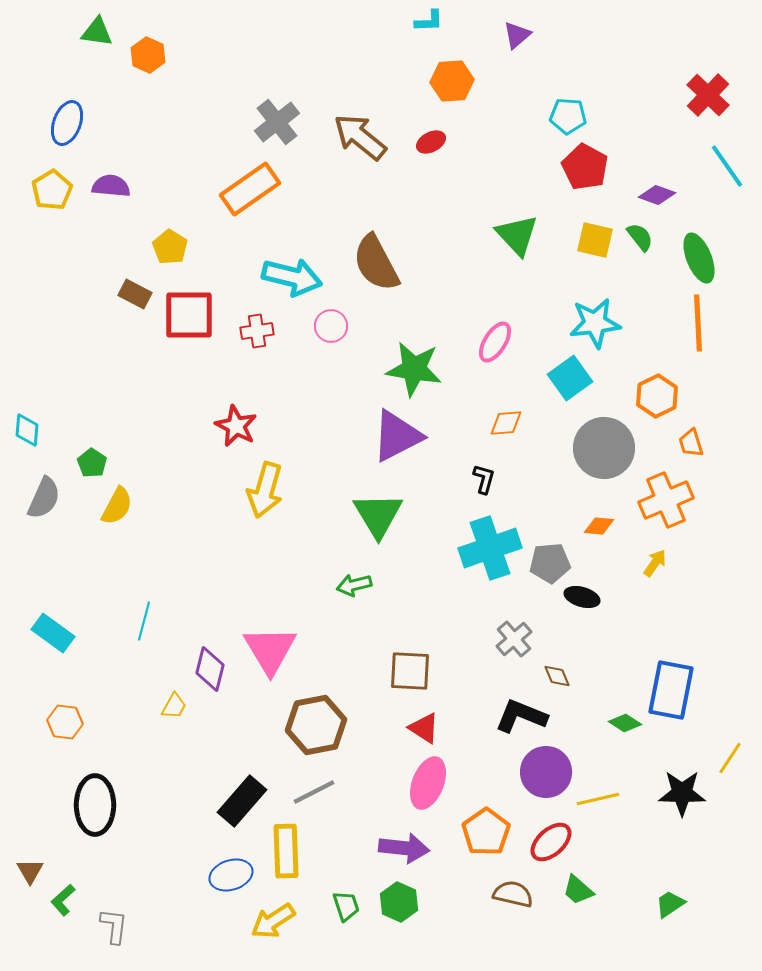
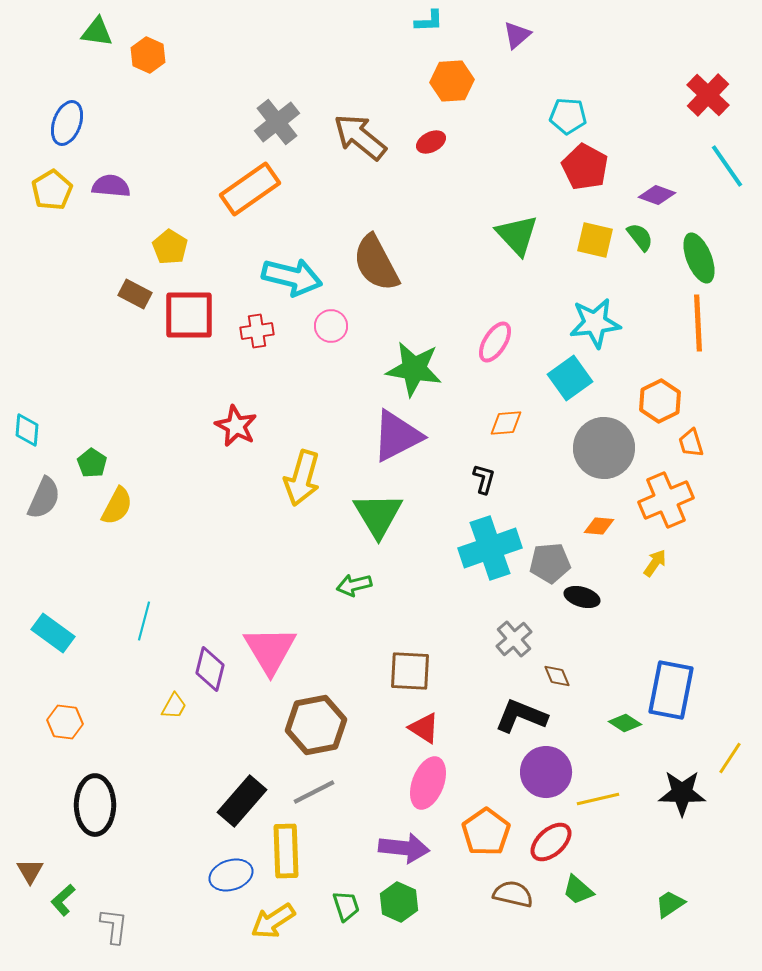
orange hexagon at (657, 396): moved 3 px right, 5 px down
yellow arrow at (265, 490): moved 37 px right, 12 px up
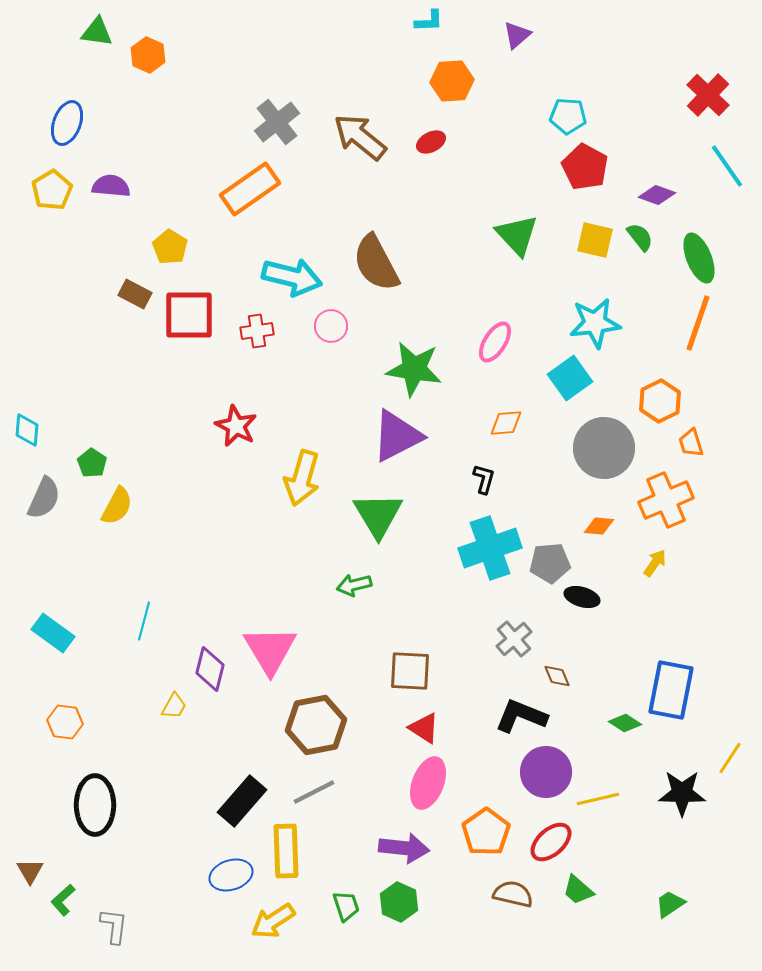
orange line at (698, 323): rotated 22 degrees clockwise
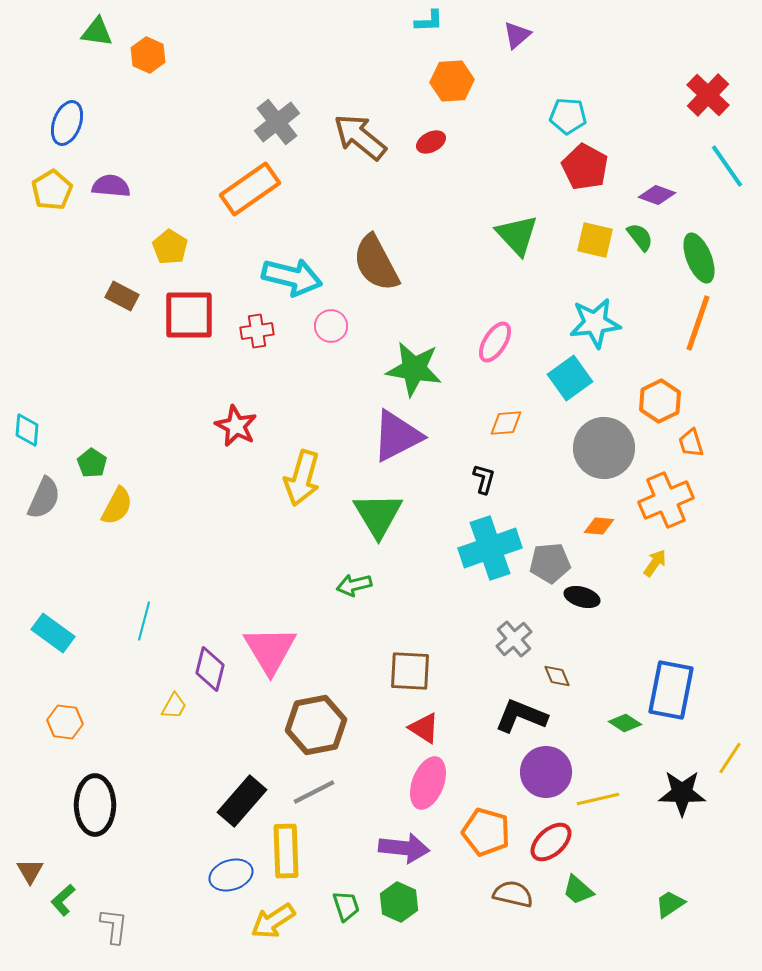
brown rectangle at (135, 294): moved 13 px left, 2 px down
orange pentagon at (486, 832): rotated 21 degrees counterclockwise
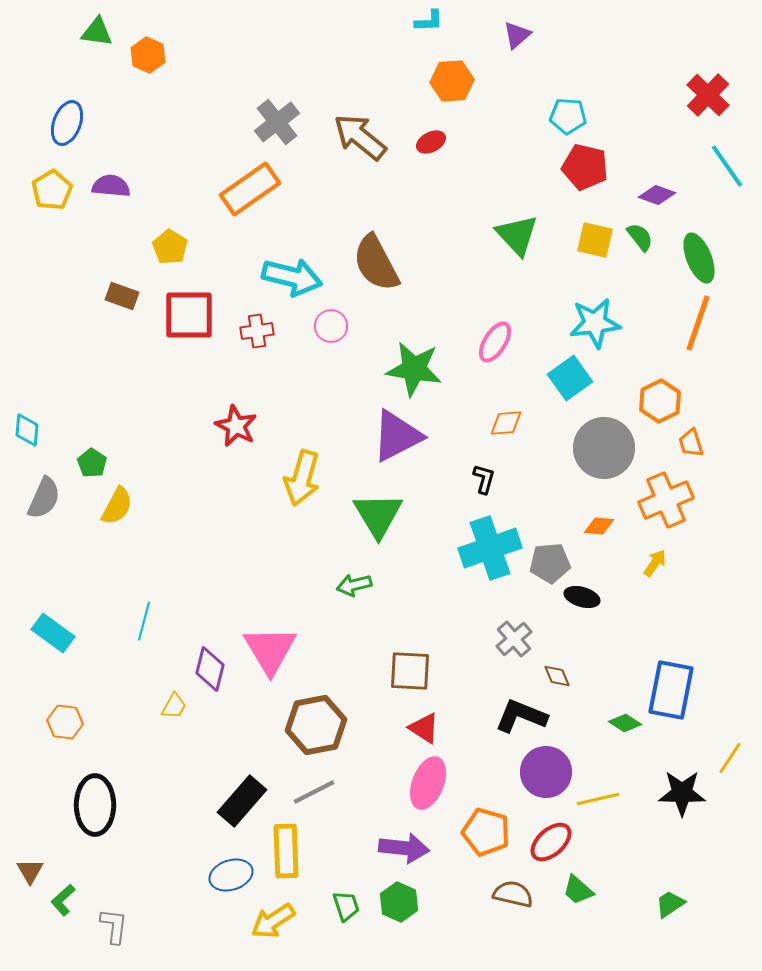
red pentagon at (585, 167): rotated 15 degrees counterclockwise
brown rectangle at (122, 296): rotated 8 degrees counterclockwise
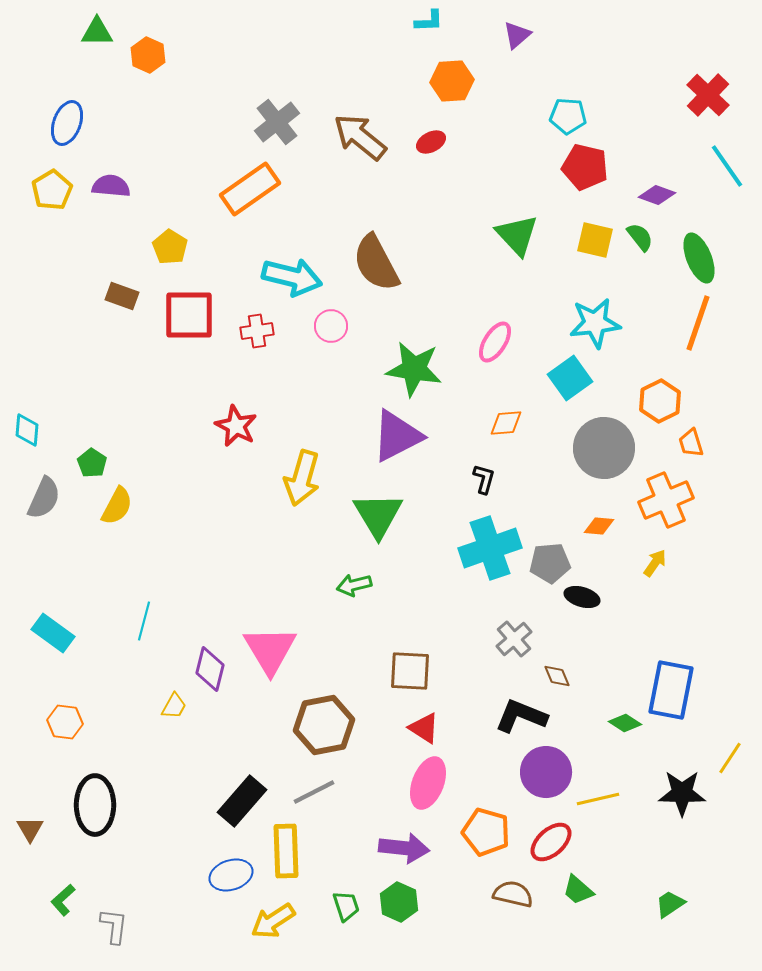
green triangle at (97, 32): rotated 8 degrees counterclockwise
brown hexagon at (316, 725): moved 8 px right
brown triangle at (30, 871): moved 42 px up
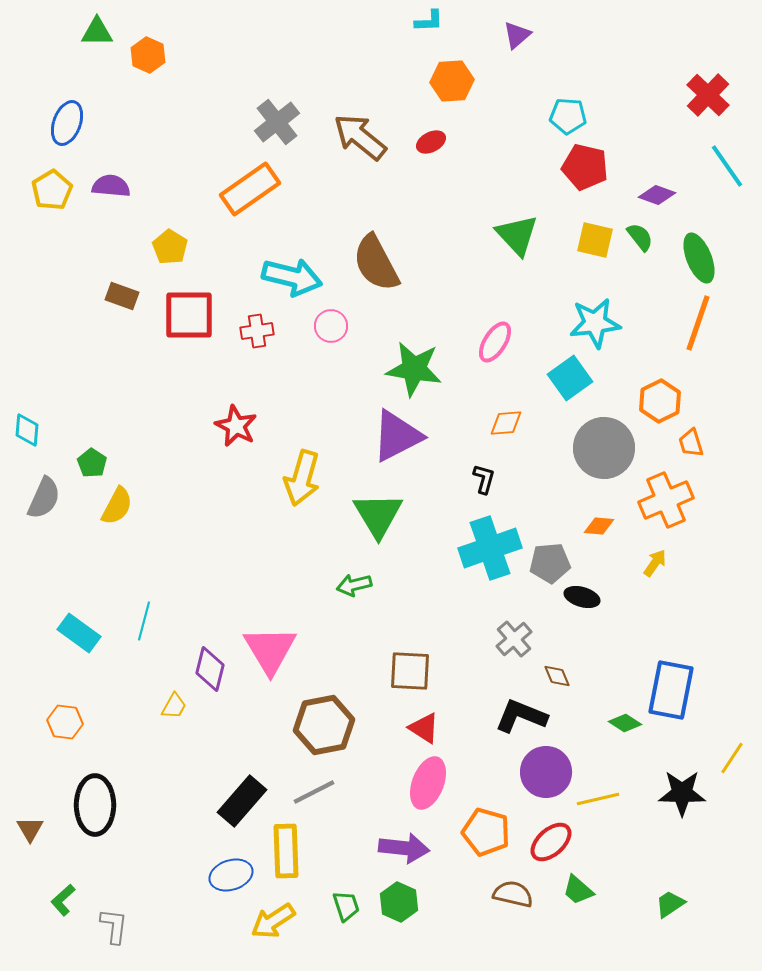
cyan rectangle at (53, 633): moved 26 px right
yellow line at (730, 758): moved 2 px right
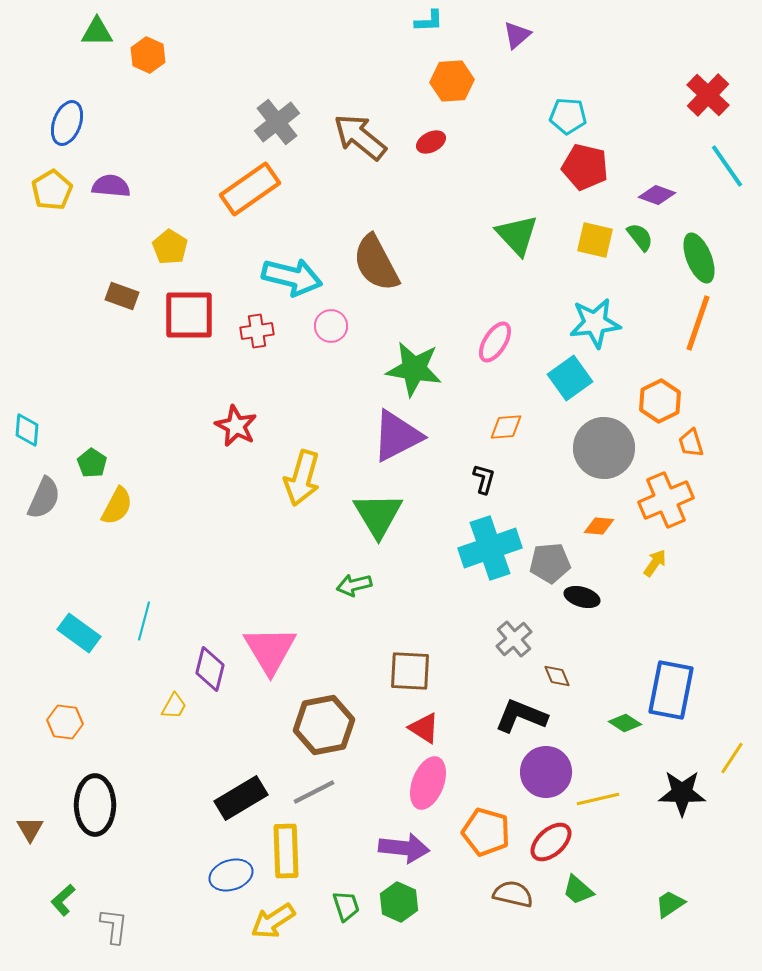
orange diamond at (506, 423): moved 4 px down
black rectangle at (242, 801): moved 1 px left, 3 px up; rotated 18 degrees clockwise
